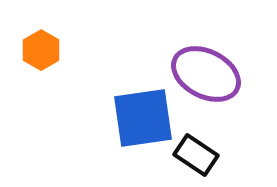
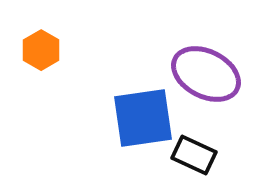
black rectangle: moved 2 px left; rotated 9 degrees counterclockwise
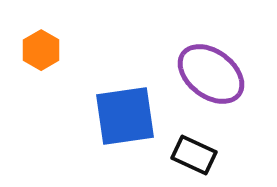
purple ellipse: moved 5 px right; rotated 10 degrees clockwise
blue square: moved 18 px left, 2 px up
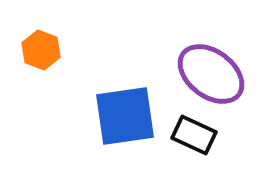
orange hexagon: rotated 9 degrees counterclockwise
black rectangle: moved 20 px up
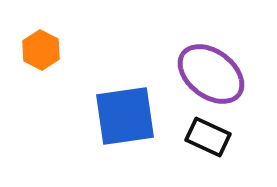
orange hexagon: rotated 6 degrees clockwise
black rectangle: moved 14 px right, 2 px down
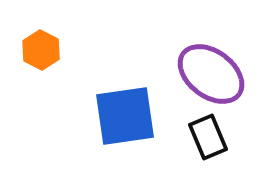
black rectangle: rotated 42 degrees clockwise
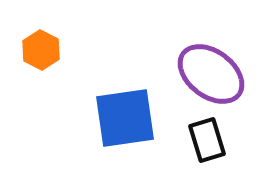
blue square: moved 2 px down
black rectangle: moved 1 px left, 3 px down; rotated 6 degrees clockwise
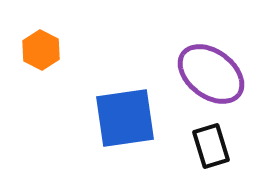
black rectangle: moved 4 px right, 6 px down
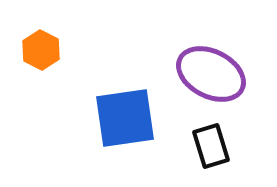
purple ellipse: rotated 10 degrees counterclockwise
